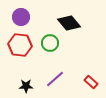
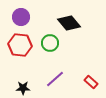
black star: moved 3 px left, 2 px down
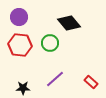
purple circle: moved 2 px left
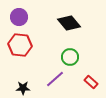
green circle: moved 20 px right, 14 px down
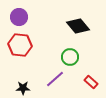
black diamond: moved 9 px right, 3 px down
